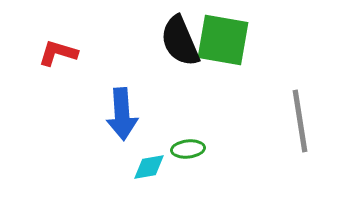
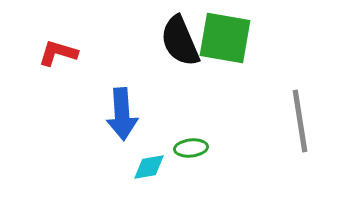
green square: moved 2 px right, 2 px up
green ellipse: moved 3 px right, 1 px up
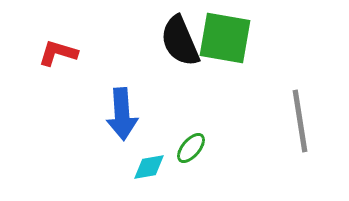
green ellipse: rotated 44 degrees counterclockwise
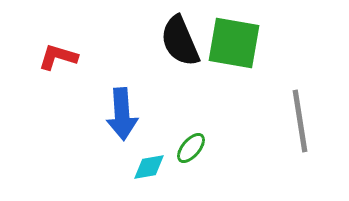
green square: moved 9 px right, 5 px down
red L-shape: moved 4 px down
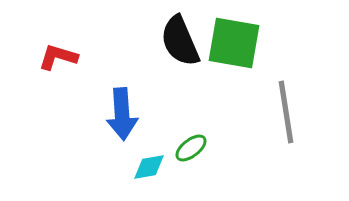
gray line: moved 14 px left, 9 px up
green ellipse: rotated 12 degrees clockwise
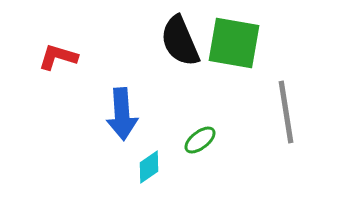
green ellipse: moved 9 px right, 8 px up
cyan diamond: rotated 24 degrees counterclockwise
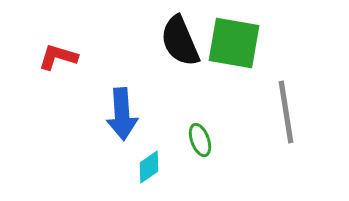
green ellipse: rotated 72 degrees counterclockwise
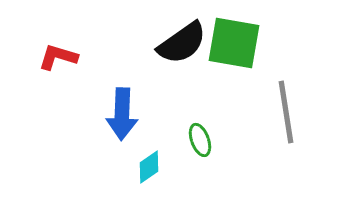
black semicircle: moved 2 px right, 2 px down; rotated 102 degrees counterclockwise
blue arrow: rotated 6 degrees clockwise
